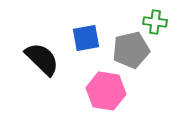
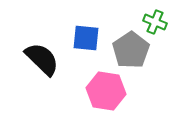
green cross: rotated 15 degrees clockwise
blue square: rotated 16 degrees clockwise
gray pentagon: rotated 21 degrees counterclockwise
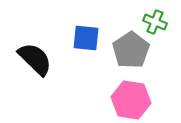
black semicircle: moved 7 px left
pink hexagon: moved 25 px right, 9 px down
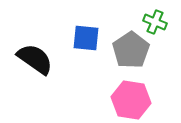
black semicircle: rotated 9 degrees counterclockwise
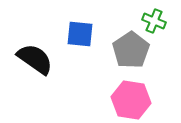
green cross: moved 1 px left, 1 px up
blue square: moved 6 px left, 4 px up
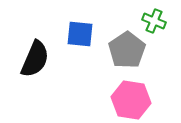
gray pentagon: moved 4 px left
black semicircle: rotated 78 degrees clockwise
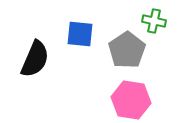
green cross: rotated 10 degrees counterclockwise
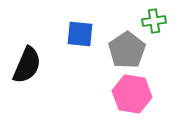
green cross: rotated 20 degrees counterclockwise
black semicircle: moved 8 px left, 6 px down
pink hexagon: moved 1 px right, 6 px up
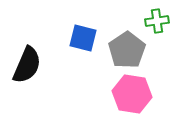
green cross: moved 3 px right
blue square: moved 3 px right, 4 px down; rotated 8 degrees clockwise
